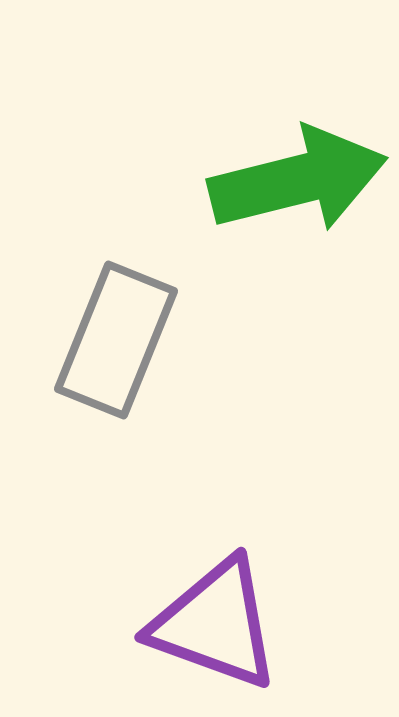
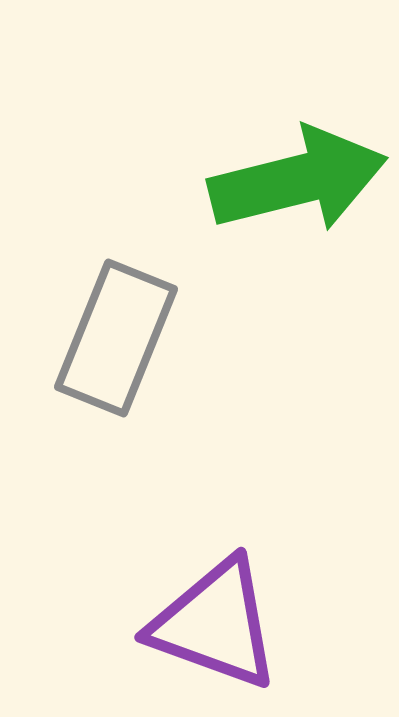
gray rectangle: moved 2 px up
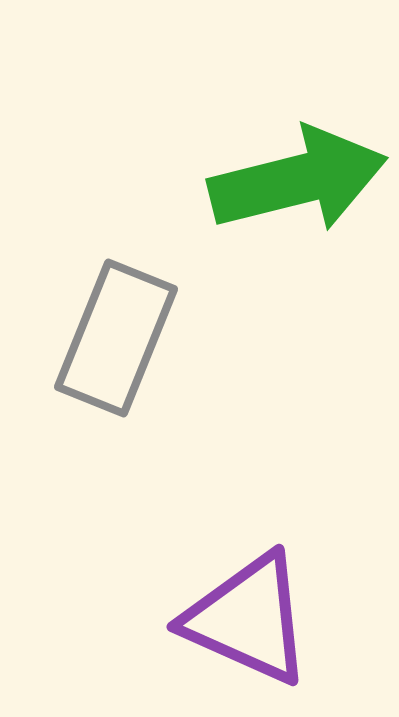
purple triangle: moved 33 px right, 5 px up; rotated 4 degrees clockwise
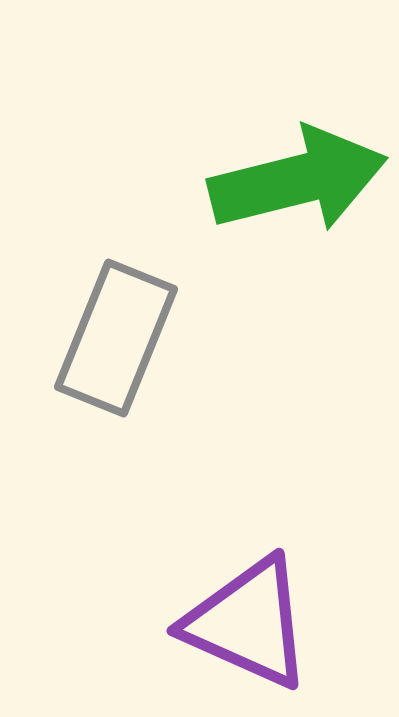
purple triangle: moved 4 px down
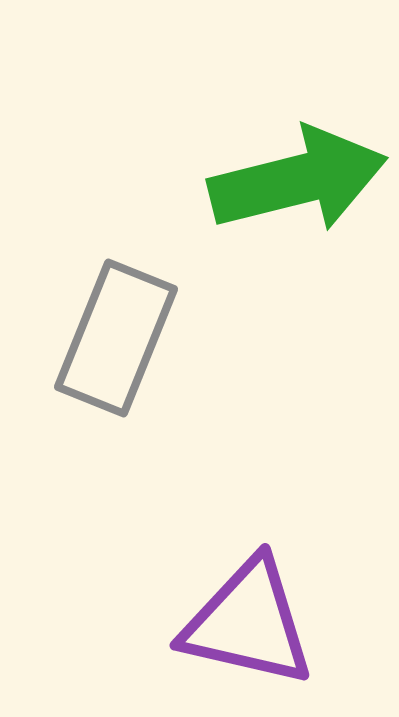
purple triangle: rotated 11 degrees counterclockwise
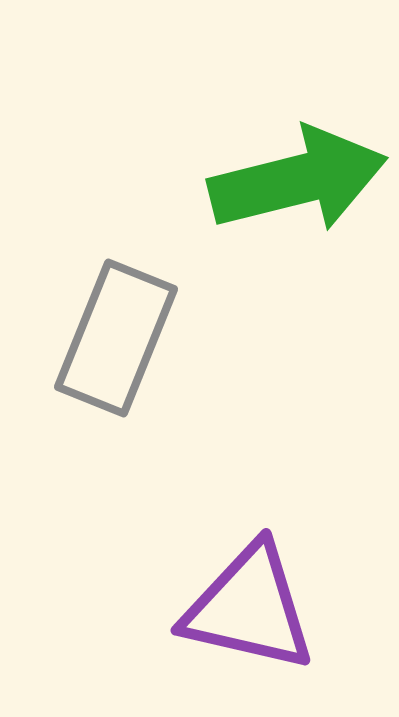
purple triangle: moved 1 px right, 15 px up
